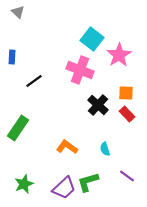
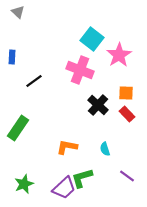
orange L-shape: rotated 25 degrees counterclockwise
green L-shape: moved 6 px left, 4 px up
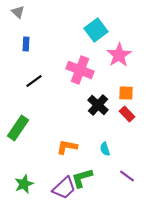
cyan square: moved 4 px right, 9 px up; rotated 15 degrees clockwise
blue rectangle: moved 14 px right, 13 px up
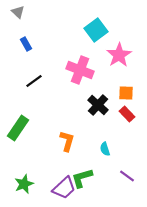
blue rectangle: rotated 32 degrees counterclockwise
orange L-shape: moved 6 px up; rotated 95 degrees clockwise
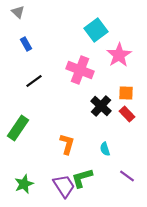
black cross: moved 3 px right, 1 px down
orange L-shape: moved 3 px down
purple trapezoid: moved 2 px up; rotated 80 degrees counterclockwise
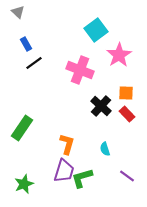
black line: moved 18 px up
green rectangle: moved 4 px right
purple trapezoid: moved 15 px up; rotated 50 degrees clockwise
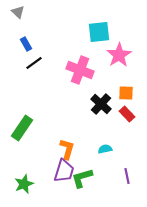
cyan square: moved 3 px right, 2 px down; rotated 30 degrees clockwise
black cross: moved 2 px up
orange L-shape: moved 5 px down
cyan semicircle: rotated 96 degrees clockwise
purple line: rotated 42 degrees clockwise
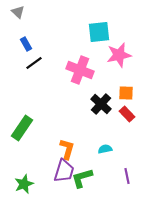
pink star: rotated 20 degrees clockwise
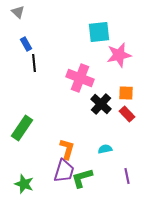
black line: rotated 60 degrees counterclockwise
pink cross: moved 8 px down
green star: rotated 30 degrees counterclockwise
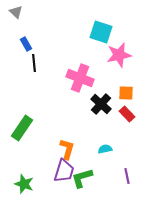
gray triangle: moved 2 px left
cyan square: moved 2 px right; rotated 25 degrees clockwise
